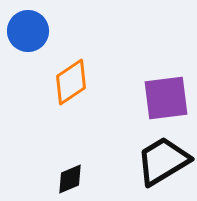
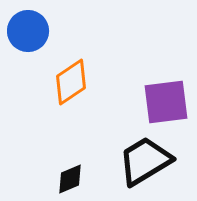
purple square: moved 4 px down
black trapezoid: moved 18 px left
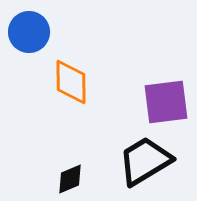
blue circle: moved 1 px right, 1 px down
orange diamond: rotated 57 degrees counterclockwise
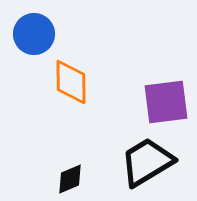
blue circle: moved 5 px right, 2 px down
black trapezoid: moved 2 px right, 1 px down
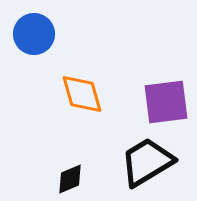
orange diamond: moved 11 px right, 12 px down; rotated 15 degrees counterclockwise
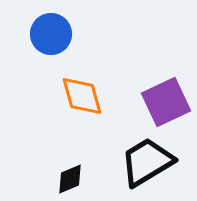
blue circle: moved 17 px right
orange diamond: moved 2 px down
purple square: rotated 18 degrees counterclockwise
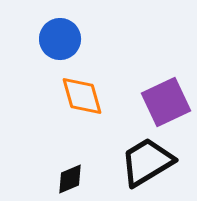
blue circle: moved 9 px right, 5 px down
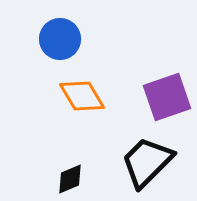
orange diamond: rotated 15 degrees counterclockwise
purple square: moved 1 px right, 5 px up; rotated 6 degrees clockwise
black trapezoid: rotated 14 degrees counterclockwise
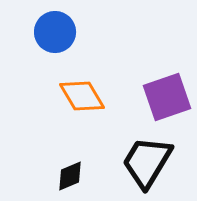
blue circle: moved 5 px left, 7 px up
black trapezoid: rotated 14 degrees counterclockwise
black diamond: moved 3 px up
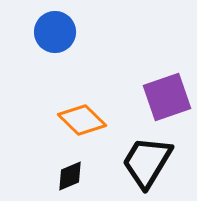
orange diamond: moved 24 px down; rotated 15 degrees counterclockwise
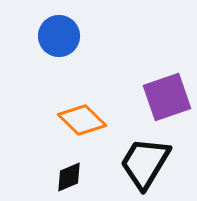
blue circle: moved 4 px right, 4 px down
black trapezoid: moved 2 px left, 1 px down
black diamond: moved 1 px left, 1 px down
